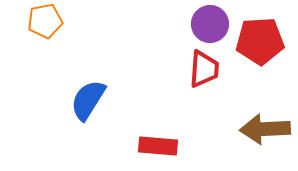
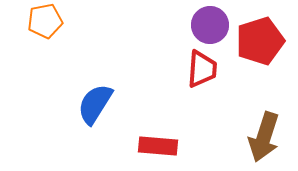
purple circle: moved 1 px down
red pentagon: rotated 15 degrees counterclockwise
red trapezoid: moved 2 px left
blue semicircle: moved 7 px right, 4 px down
brown arrow: moved 1 px left, 8 px down; rotated 69 degrees counterclockwise
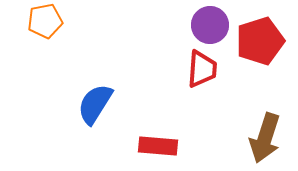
brown arrow: moved 1 px right, 1 px down
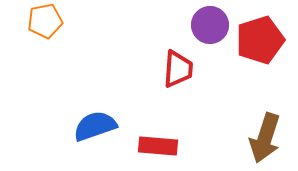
red pentagon: moved 1 px up
red trapezoid: moved 24 px left
blue semicircle: moved 22 px down; rotated 39 degrees clockwise
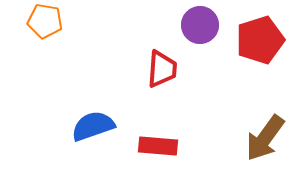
orange pentagon: rotated 20 degrees clockwise
purple circle: moved 10 px left
red trapezoid: moved 16 px left
blue semicircle: moved 2 px left
brown arrow: rotated 18 degrees clockwise
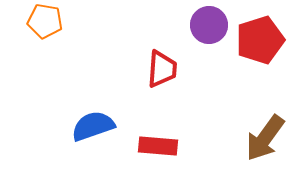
purple circle: moved 9 px right
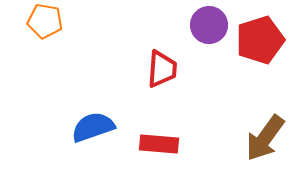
blue semicircle: moved 1 px down
red rectangle: moved 1 px right, 2 px up
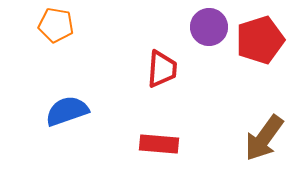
orange pentagon: moved 11 px right, 4 px down
purple circle: moved 2 px down
blue semicircle: moved 26 px left, 16 px up
brown arrow: moved 1 px left
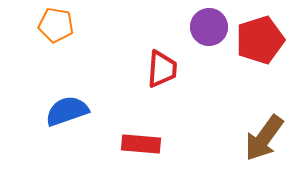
red rectangle: moved 18 px left
